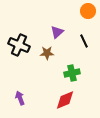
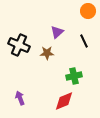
green cross: moved 2 px right, 3 px down
red diamond: moved 1 px left, 1 px down
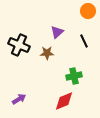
purple arrow: moved 1 px left, 1 px down; rotated 80 degrees clockwise
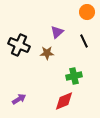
orange circle: moved 1 px left, 1 px down
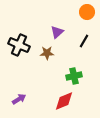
black line: rotated 56 degrees clockwise
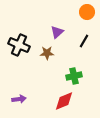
purple arrow: rotated 24 degrees clockwise
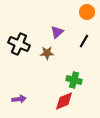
black cross: moved 1 px up
green cross: moved 4 px down; rotated 28 degrees clockwise
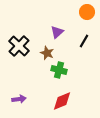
black cross: moved 2 px down; rotated 20 degrees clockwise
brown star: rotated 24 degrees clockwise
green cross: moved 15 px left, 10 px up
red diamond: moved 2 px left
